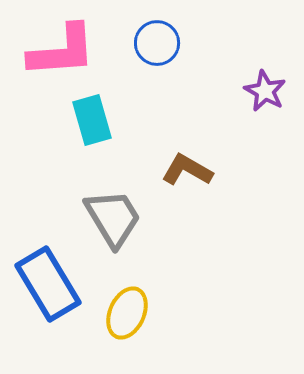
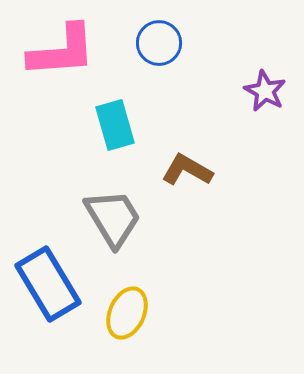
blue circle: moved 2 px right
cyan rectangle: moved 23 px right, 5 px down
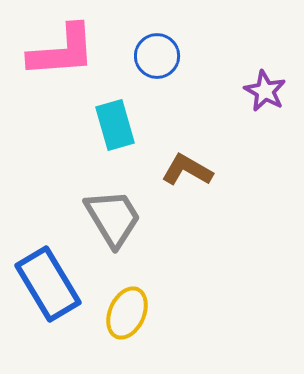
blue circle: moved 2 px left, 13 px down
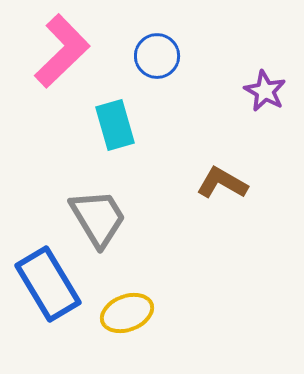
pink L-shape: rotated 40 degrees counterclockwise
brown L-shape: moved 35 px right, 13 px down
gray trapezoid: moved 15 px left
yellow ellipse: rotated 45 degrees clockwise
